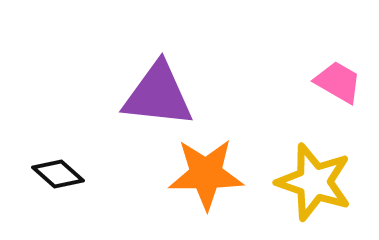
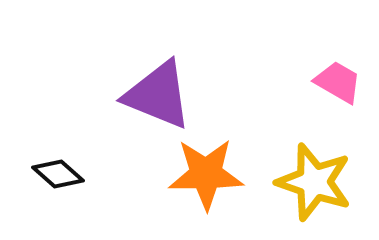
purple triangle: rotated 16 degrees clockwise
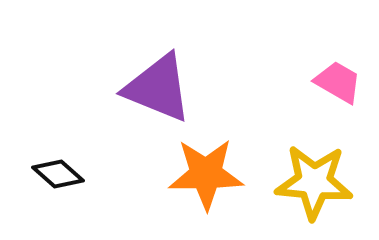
purple triangle: moved 7 px up
yellow star: rotated 14 degrees counterclockwise
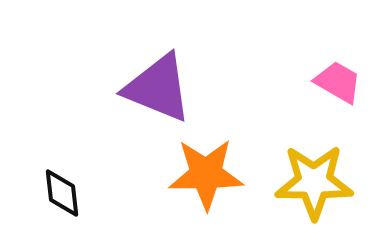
black diamond: moved 4 px right, 19 px down; rotated 42 degrees clockwise
yellow star: rotated 4 degrees counterclockwise
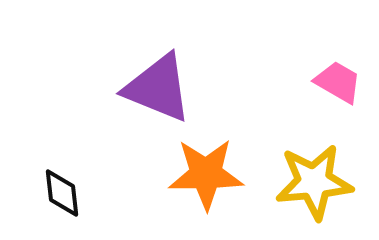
yellow star: rotated 6 degrees counterclockwise
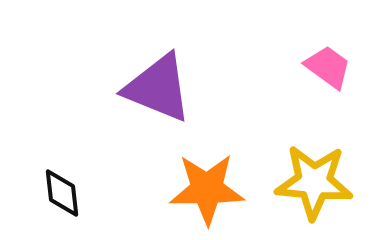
pink trapezoid: moved 10 px left, 15 px up; rotated 6 degrees clockwise
orange star: moved 1 px right, 15 px down
yellow star: rotated 10 degrees clockwise
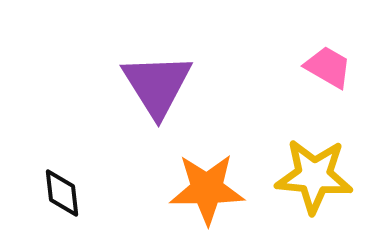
pink trapezoid: rotated 6 degrees counterclockwise
purple triangle: moved 1 px left, 3 px up; rotated 36 degrees clockwise
yellow star: moved 6 px up
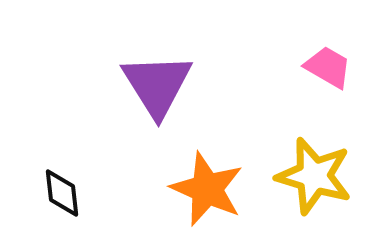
yellow star: rotated 12 degrees clockwise
orange star: rotated 24 degrees clockwise
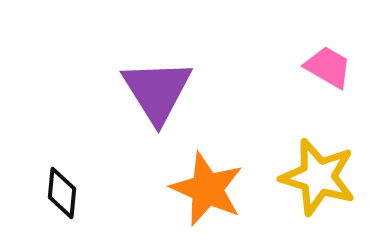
purple triangle: moved 6 px down
yellow star: moved 4 px right, 1 px down
black diamond: rotated 12 degrees clockwise
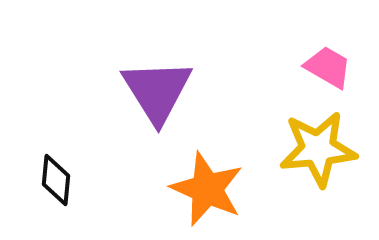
yellow star: moved 28 px up; rotated 22 degrees counterclockwise
black diamond: moved 6 px left, 13 px up
